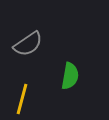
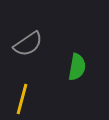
green semicircle: moved 7 px right, 9 px up
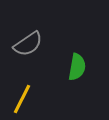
yellow line: rotated 12 degrees clockwise
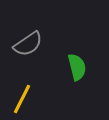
green semicircle: rotated 24 degrees counterclockwise
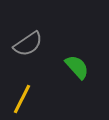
green semicircle: rotated 28 degrees counterclockwise
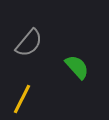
gray semicircle: moved 1 px right, 1 px up; rotated 16 degrees counterclockwise
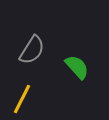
gray semicircle: moved 3 px right, 7 px down; rotated 8 degrees counterclockwise
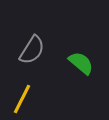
green semicircle: moved 4 px right, 4 px up; rotated 8 degrees counterclockwise
